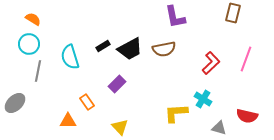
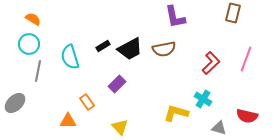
yellow L-shape: rotated 20 degrees clockwise
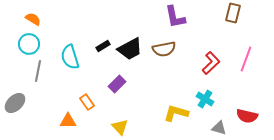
cyan cross: moved 2 px right
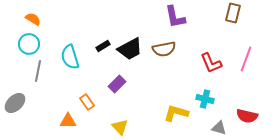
red L-shape: rotated 110 degrees clockwise
cyan cross: rotated 18 degrees counterclockwise
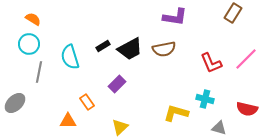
brown rectangle: rotated 18 degrees clockwise
purple L-shape: rotated 70 degrees counterclockwise
pink line: rotated 25 degrees clockwise
gray line: moved 1 px right, 1 px down
red semicircle: moved 7 px up
yellow triangle: rotated 30 degrees clockwise
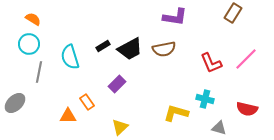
orange triangle: moved 5 px up
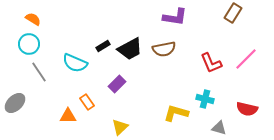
cyan semicircle: moved 5 px right, 6 px down; rotated 50 degrees counterclockwise
gray line: rotated 45 degrees counterclockwise
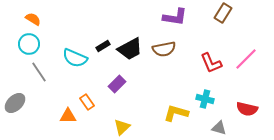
brown rectangle: moved 10 px left
cyan semicircle: moved 5 px up
yellow triangle: moved 2 px right
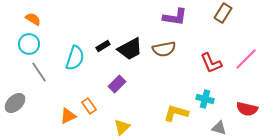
cyan semicircle: rotated 95 degrees counterclockwise
orange rectangle: moved 2 px right, 4 px down
orange triangle: rotated 24 degrees counterclockwise
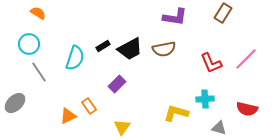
orange semicircle: moved 5 px right, 6 px up
cyan cross: rotated 18 degrees counterclockwise
yellow triangle: rotated 12 degrees counterclockwise
